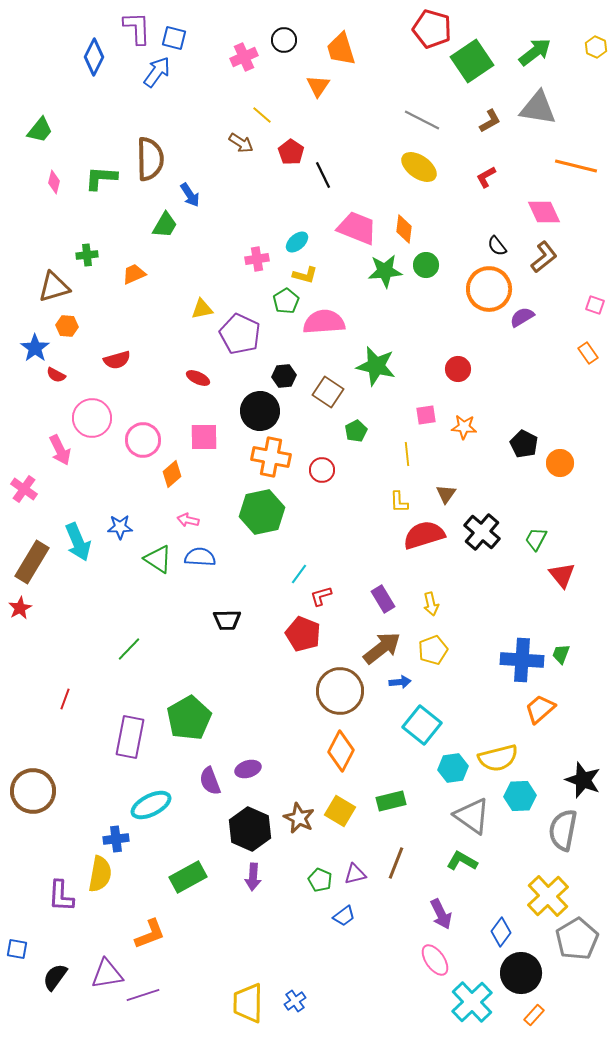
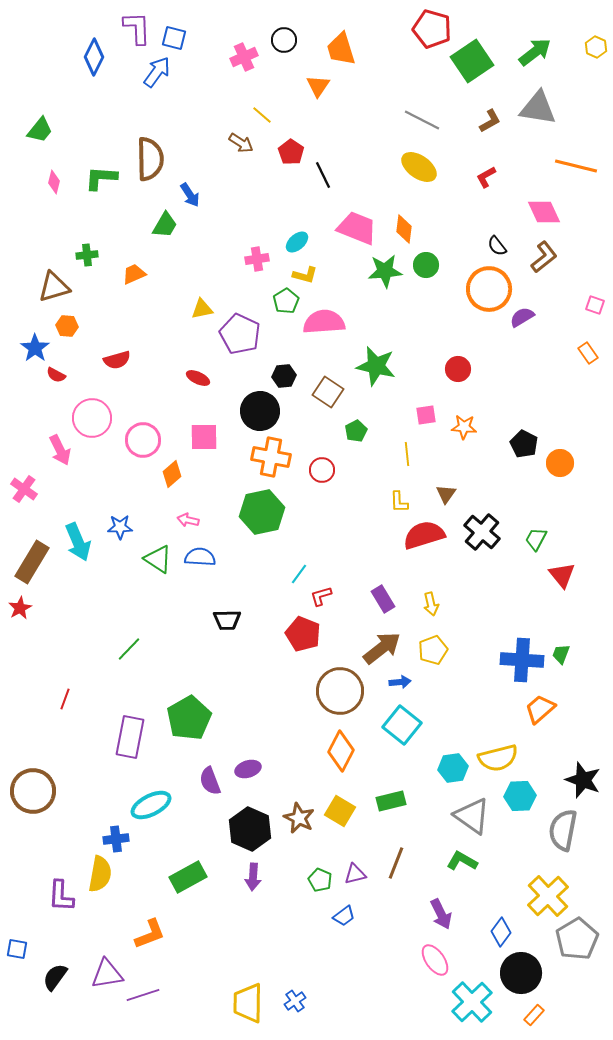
cyan square at (422, 725): moved 20 px left
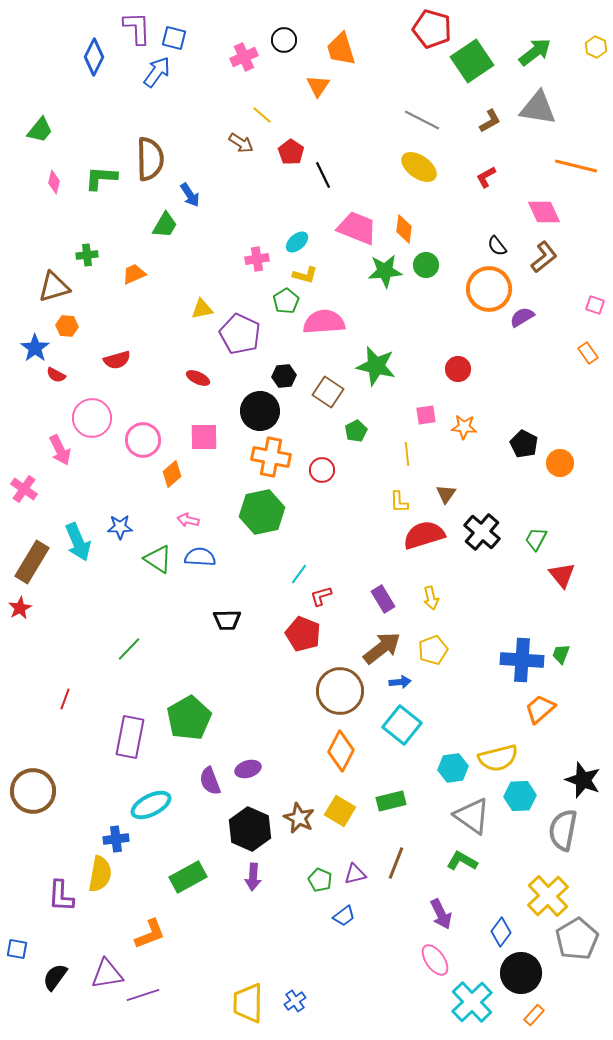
yellow arrow at (431, 604): moved 6 px up
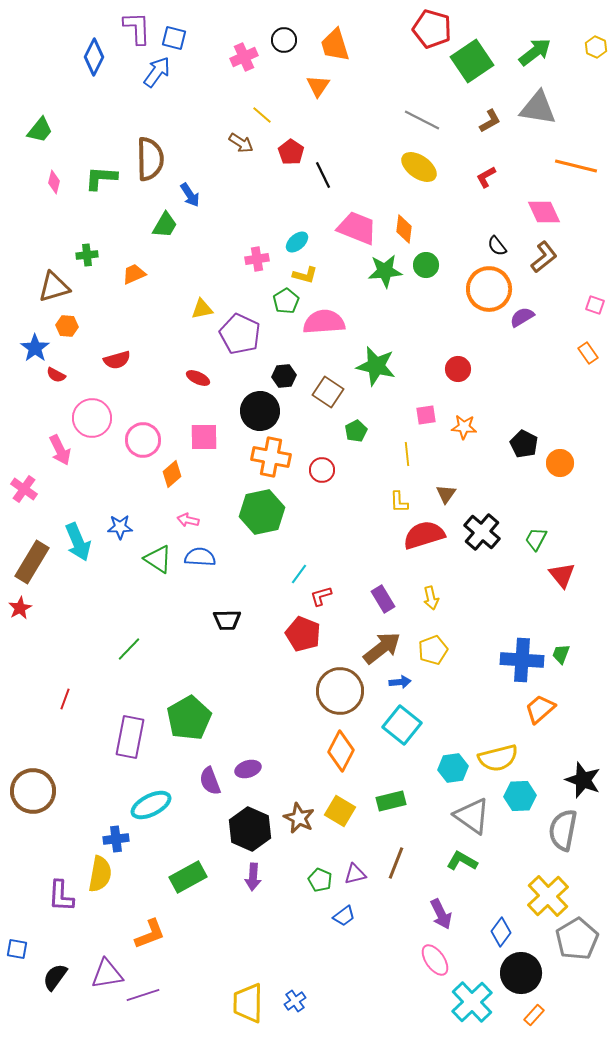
orange trapezoid at (341, 49): moved 6 px left, 4 px up
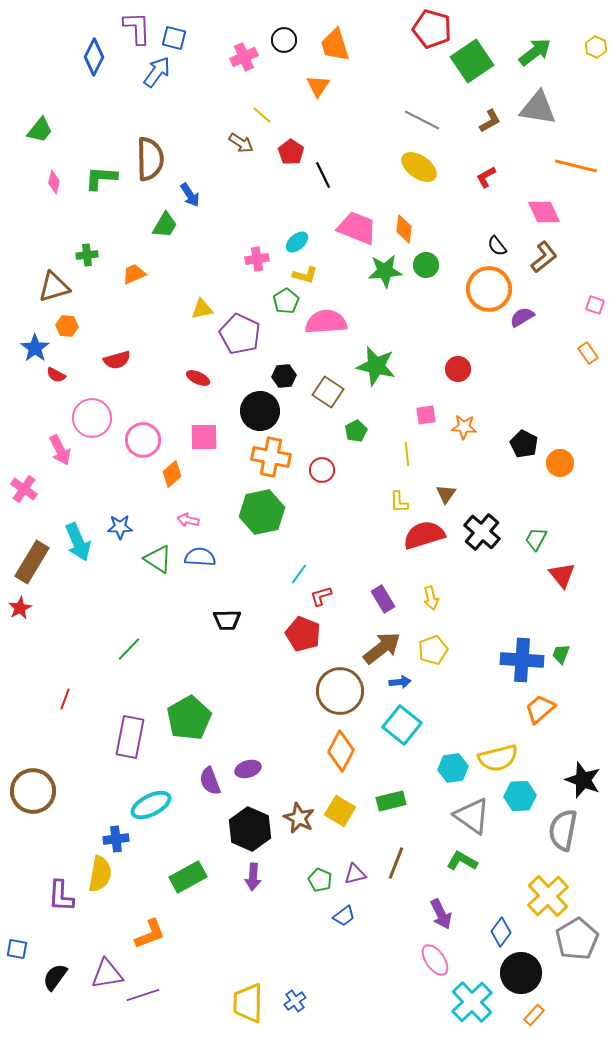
pink semicircle at (324, 322): moved 2 px right
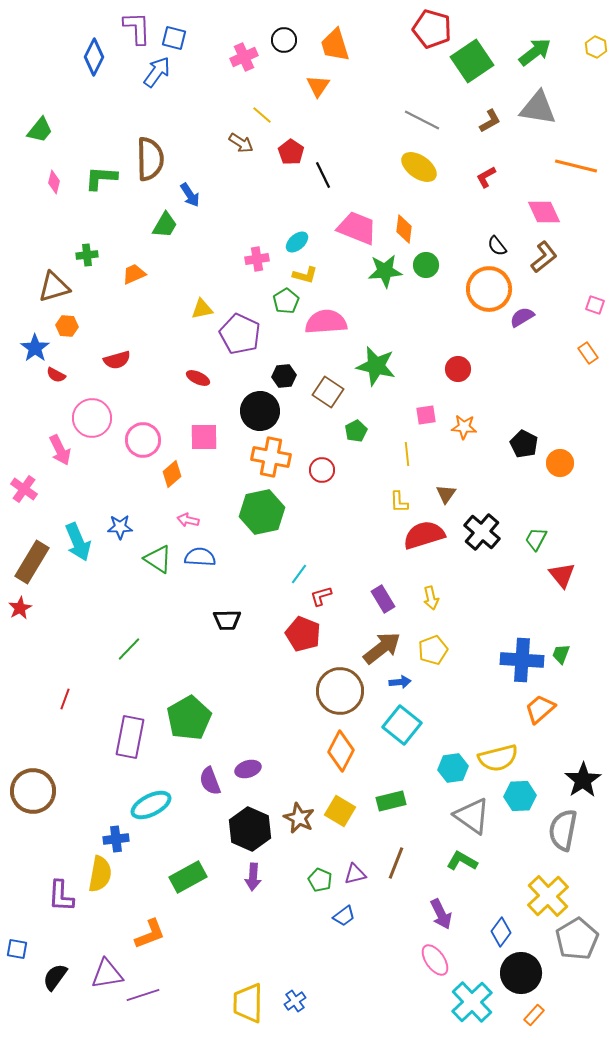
black star at (583, 780): rotated 18 degrees clockwise
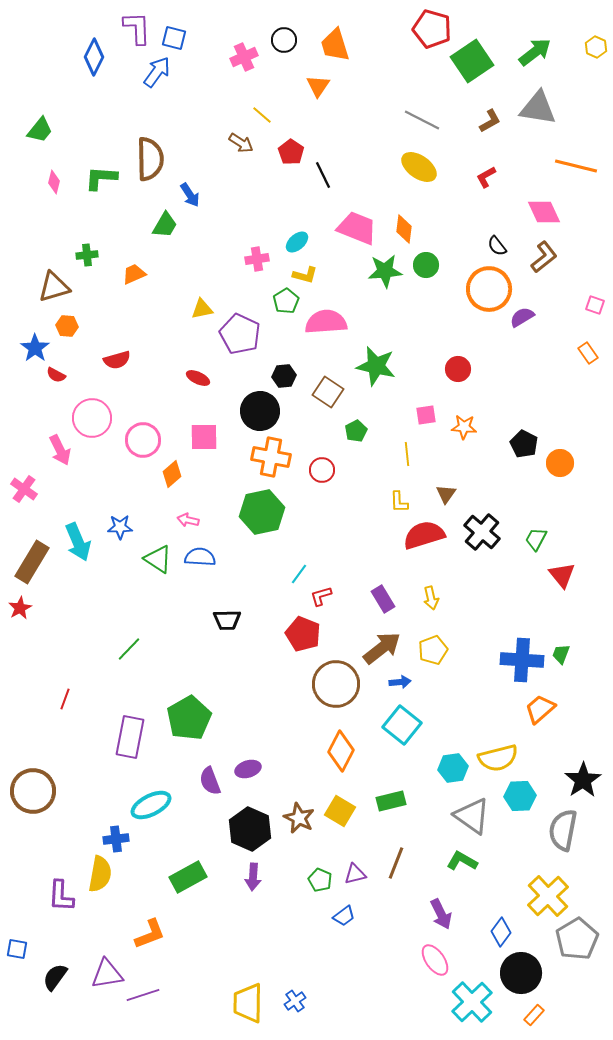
brown circle at (340, 691): moved 4 px left, 7 px up
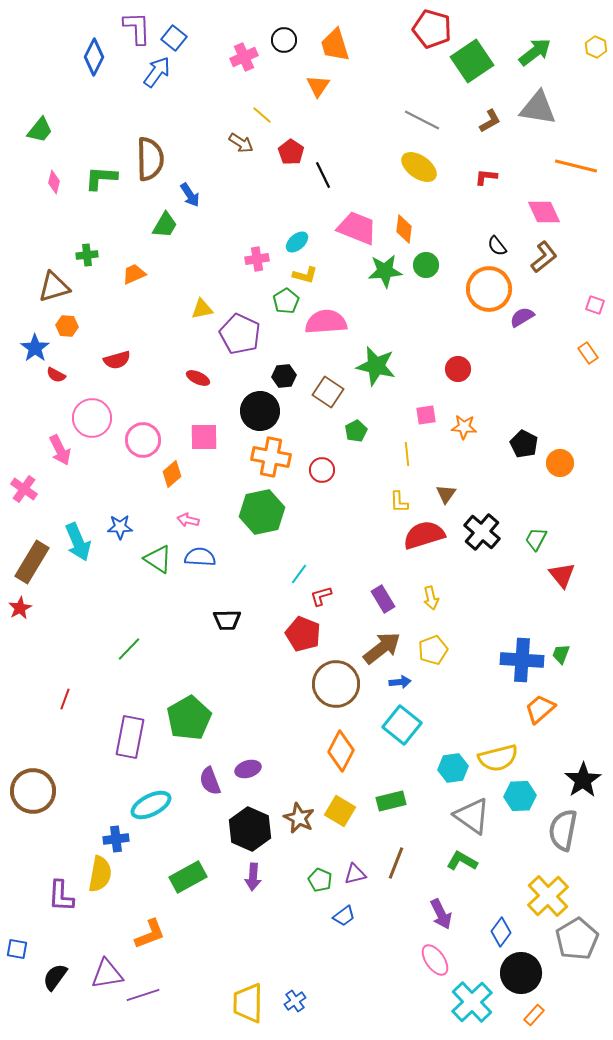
blue square at (174, 38): rotated 25 degrees clockwise
red L-shape at (486, 177): rotated 35 degrees clockwise
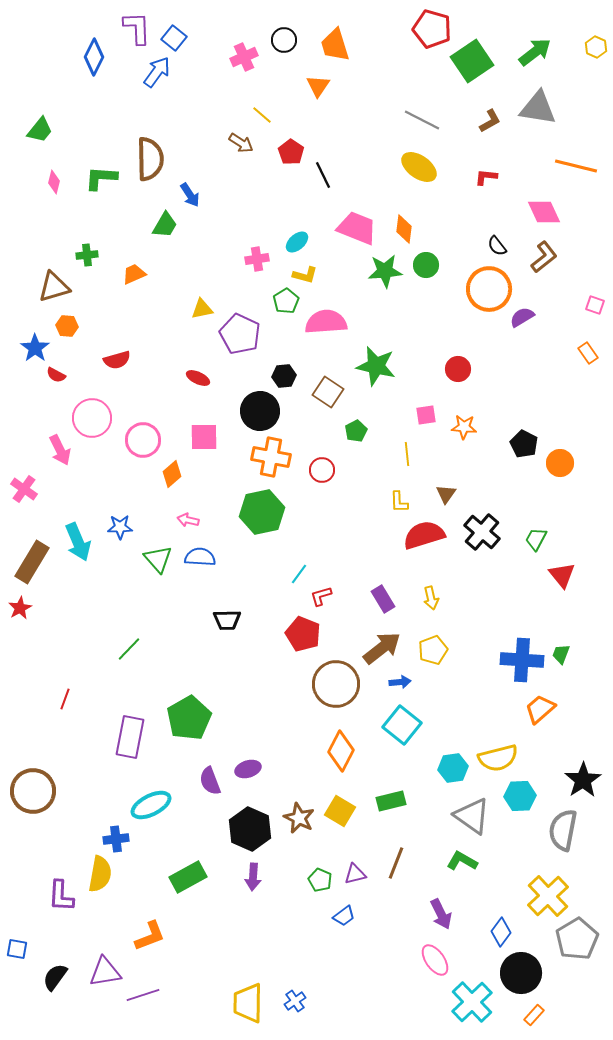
green triangle at (158, 559): rotated 16 degrees clockwise
orange L-shape at (150, 934): moved 2 px down
purple triangle at (107, 974): moved 2 px left, 2 px up
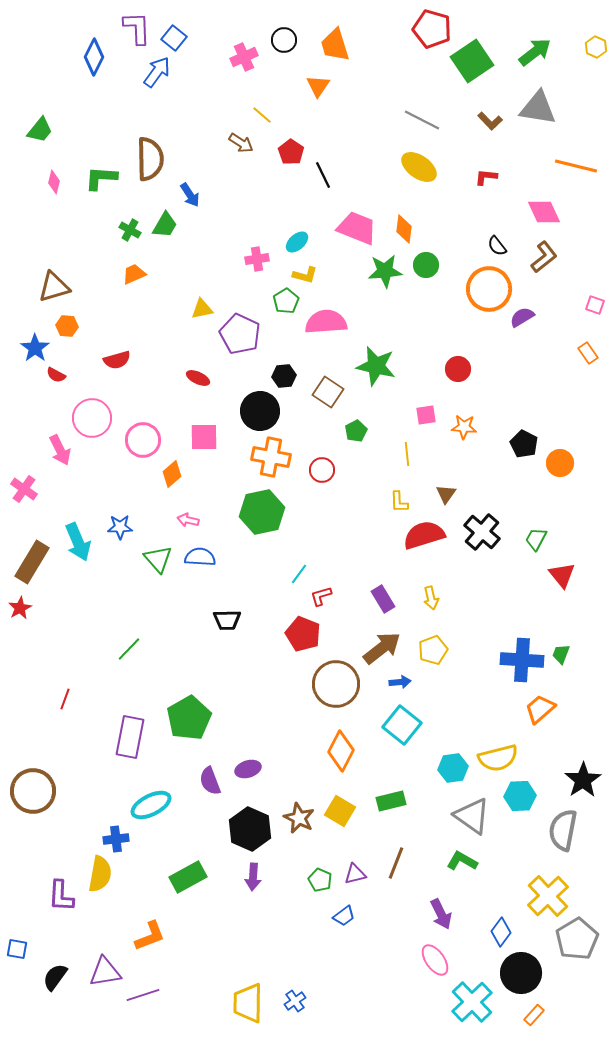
brown L-shape at (490, 121): rotated 75 degrees clockwise
green cross at (87, 255): moved 43 px right, 25 px up; rotated 35 degrees clockwise
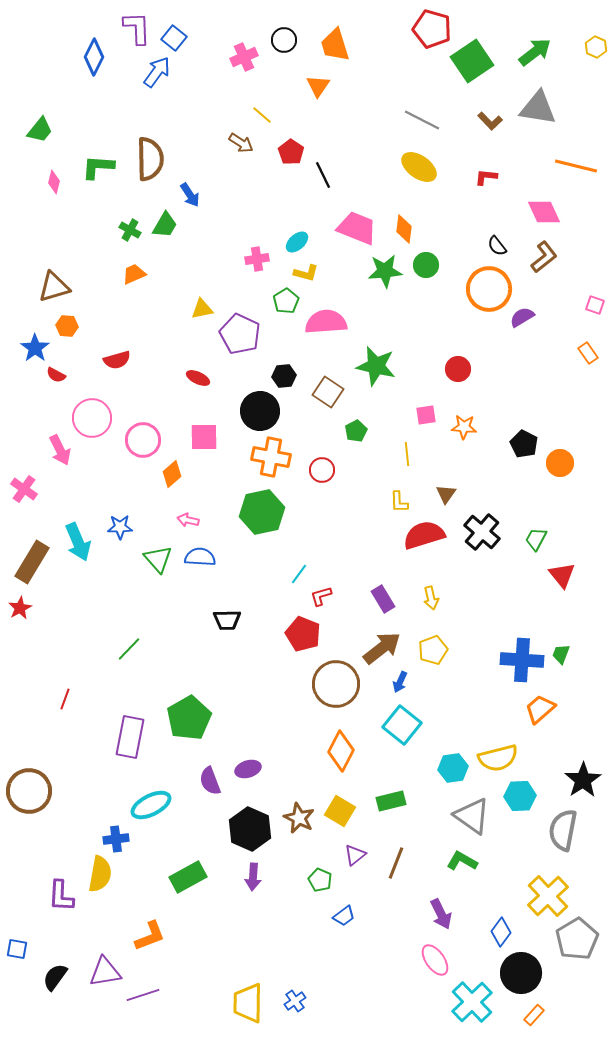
green L-shape at (101, 178): moved 3 px left, 11 px up
yellow L-shape at (305, 275): moved 1 px right, 2 px up
blue arrow at (400, 682): rotated 120 degrees clockwise
brown circle at (33, 791): moved 4 px left
purple triangle at (355, 874): moved 19 px up; rotated 25 degrees counterclockwise
